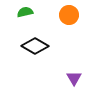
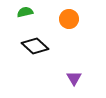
orange circle: moved 4 px down
black diamond: rotated 12 degrees clockwise
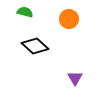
green semicircle: rotated 28 degrees clockwise
purple triangle: moved 1 px right
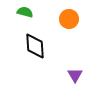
black diamond: rotated 44 degrees clockwise
purple triangle: moved 3 px up
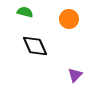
black diamond: rotated 20 degrees counterclockwise
purple triangle: rotated 14 degrees clockwise
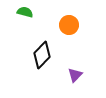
orange circle: moved 6 px down
black diamond: moved 7 px right, 9 px down; rotated 68 degrees clockwise
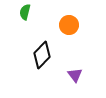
green semicircle: rotated 91 degrees counterclockwise
purple triangle: rotated 21 degrees counterclockwise
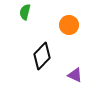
black diamond: moved 1 px down
purple triangle: rotated 28 degrees counterclockwise
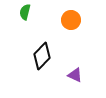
orange circle: moved 2 px right, 5 px up
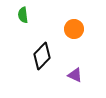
green semicircle: moved 2 px left, 3 px down; rotated 21 degrees counterclockwise
orange circle: moved 3 px right, 9 px down
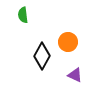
orange circle: moved 6 px left, 13 px down
black diamond: rotated 16 degrees counterclockwise
